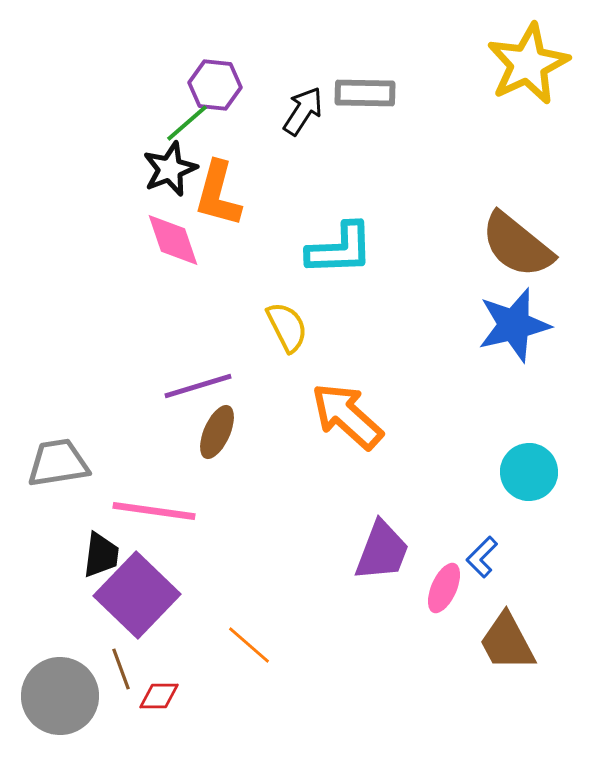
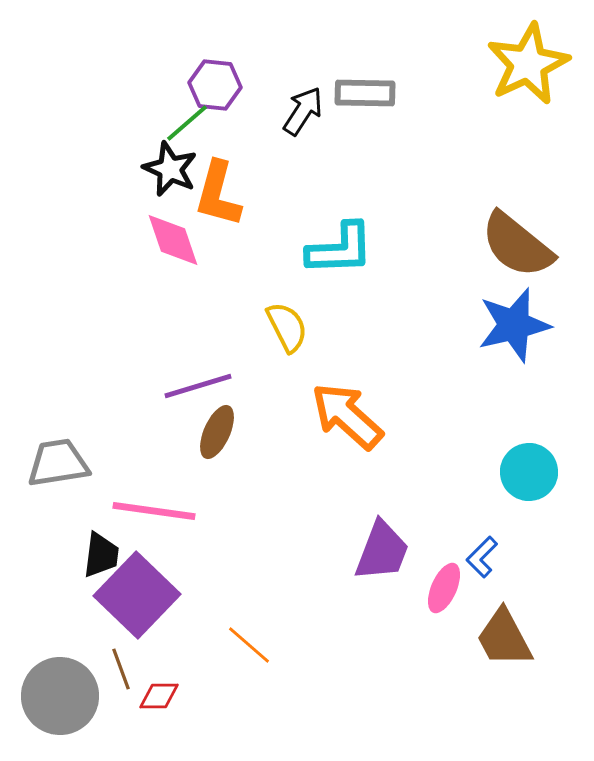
black star: rotated 26 degrees counterclockwise
brown trapezoid: moved 3 px left, 4 px up
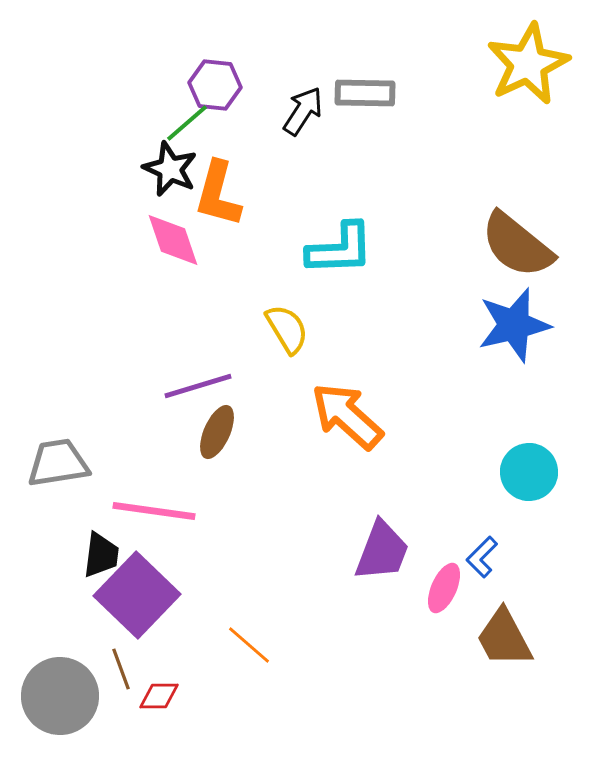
yellow semicircle: moved 2 px down; rotated 4 degrees counterclockwise
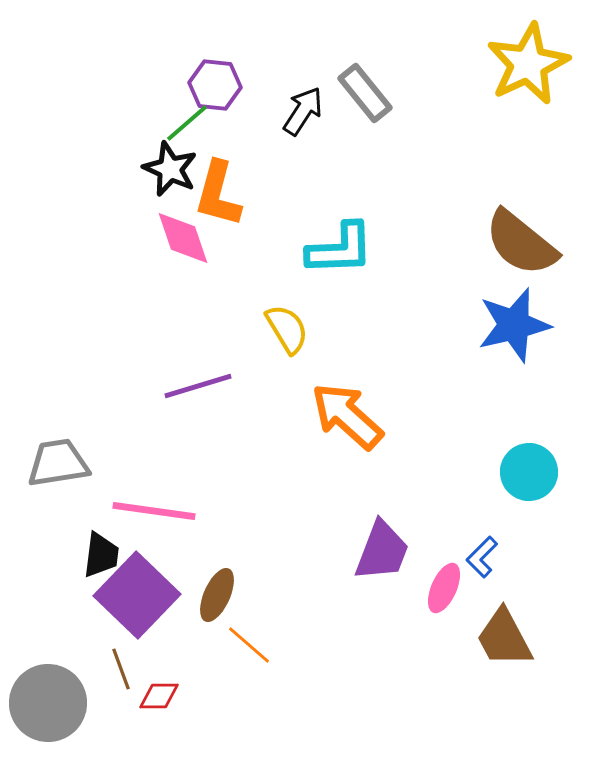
gray rectangle: rotated 50 degrees clockwise
pink diamond: moved 10 px right, 2 px up
brown semicircle: moved 4 px right, 2 px up
brown ellipse: moved 163 px down
gray circle: moved 12 px left, 7 px down
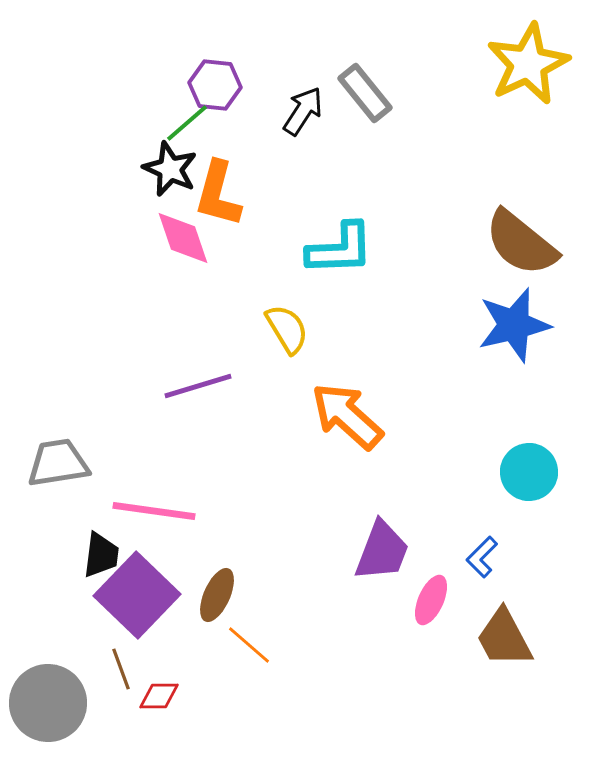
pink ellipse: moved 13 px left, 12 px down
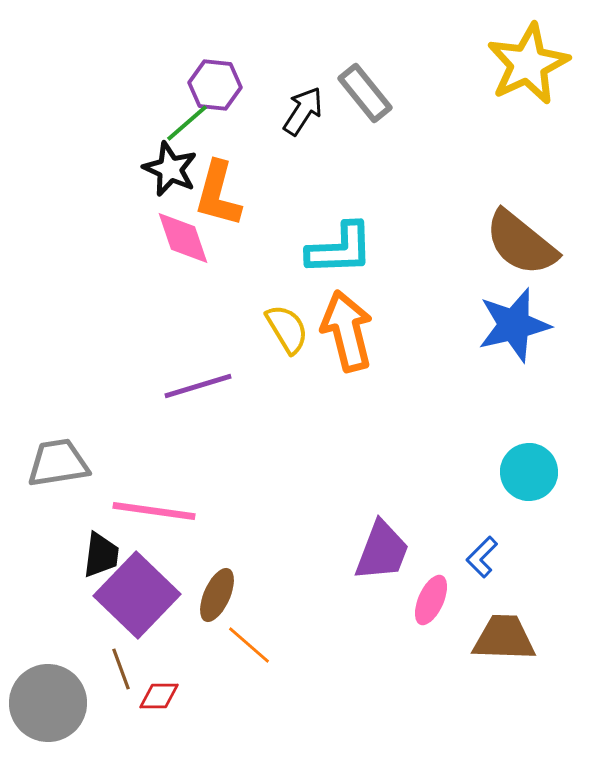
orange arrow: moved 85 px up; rotated 34 degrees clockwise
brown trapezoid: rotated 120 degrees clockwise
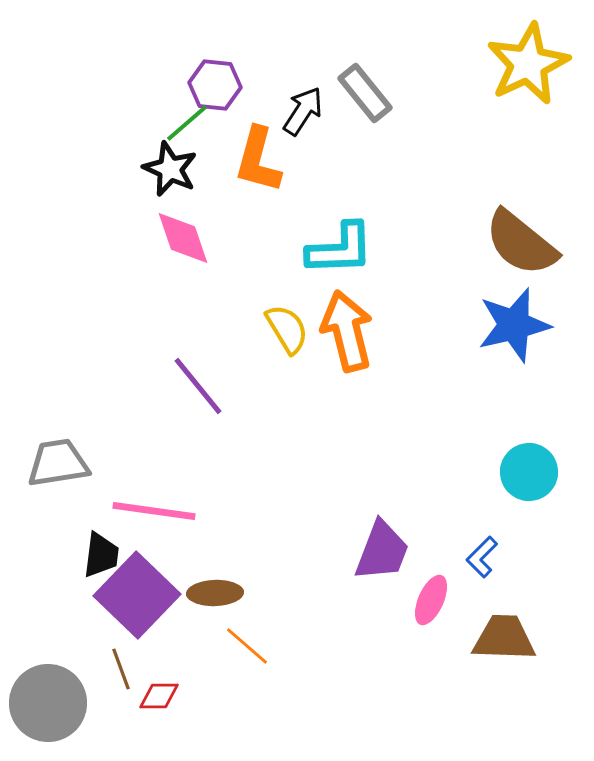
orange L-shape: moved 40 px right, 34 px up
purple line: rotated 68 degrees clockwise
brown ellipse: moved 2 px left, 2 px up; rotated 64 degrees clockwise
orange line: moved 2 px left, 1 px down
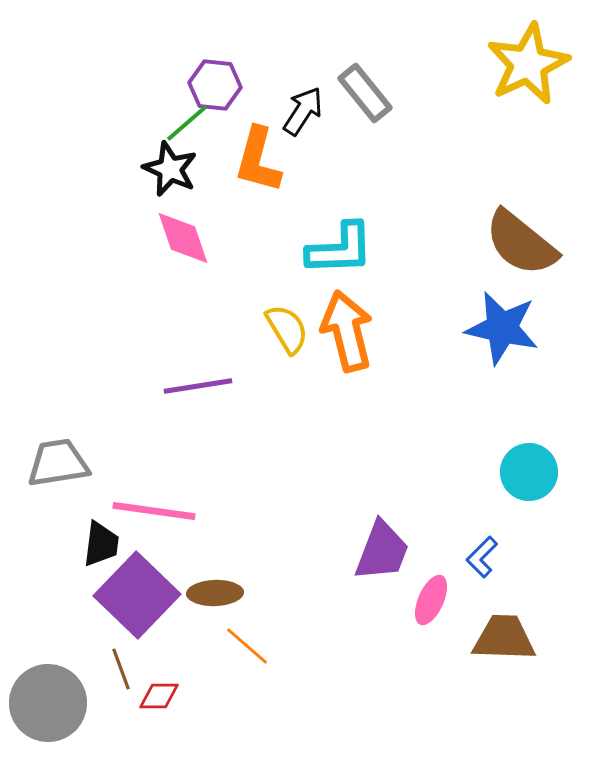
blue star: moved 12 px left, 3 px down; rotated 26 degrees clockwise
purple line: rotated 60 degrees counterclockwise
black trapezoid: moved 11 px up
